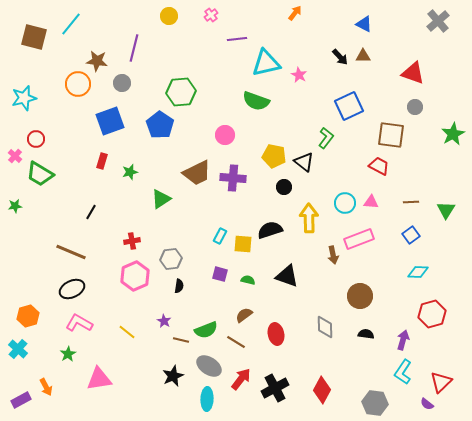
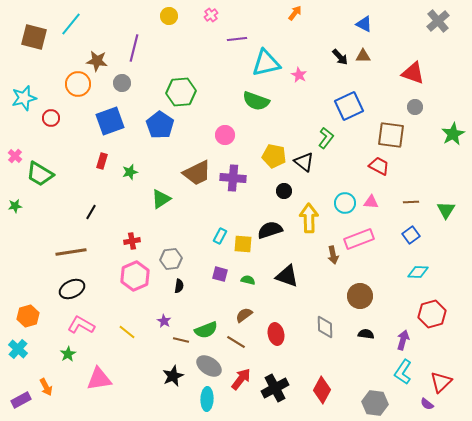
red circle at (36, 139): moved 15 px right, 21 px up
black circle at (284, 187): moved 4 px down
brown line at (71, 252): rotated 32 degrees counterclockwise
pink L-shape at (79, 323): moved 2 px right, 2 px down
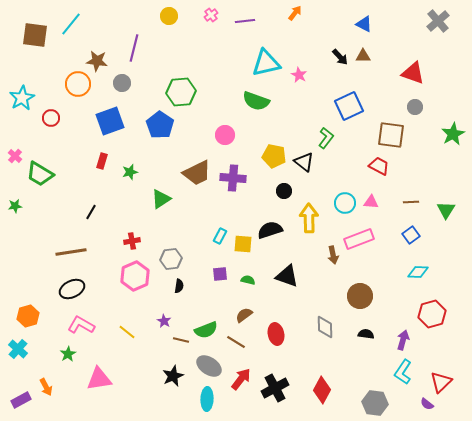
brown square at (34, 37): moved 1 px right, 2 px up; rotated 8 degrees counterclockwise
purple line at (237, 39): moved 8 px right, 18 px up
cyan star at (24, 98): moved 2 px left; rotated 15 degrees counterclockwise
purple square at (220, 274): rotated 21 degrees counterclockwise
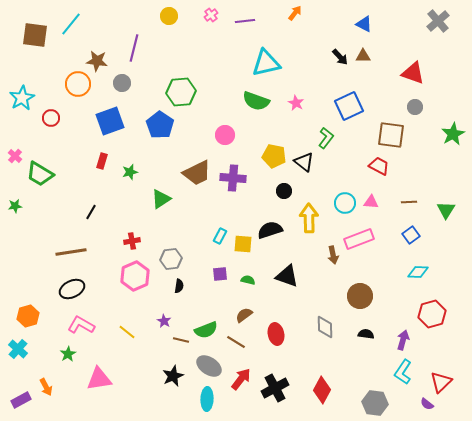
pink star at (299, 75): moved 3 px left, 28 px down
brown line at (411, 202): moved 2 px left
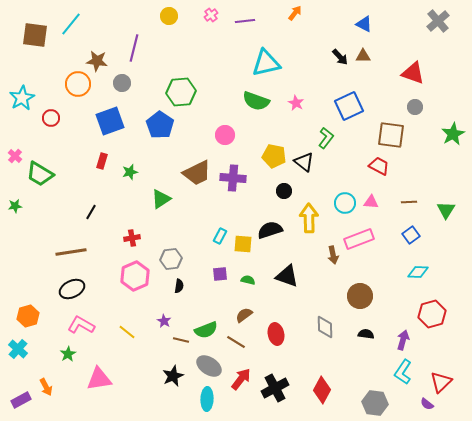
red cross at (132, 241): moved 3 px up
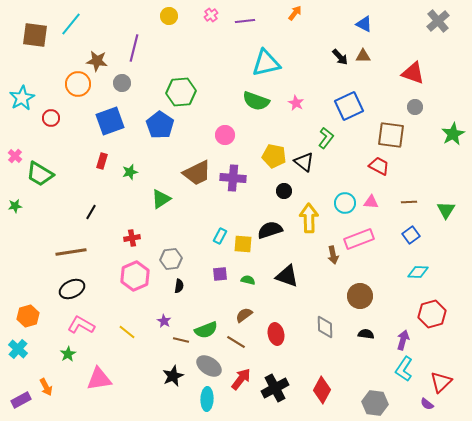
cyan L-shape at (403, 372): moved 1 px right, 3 px up
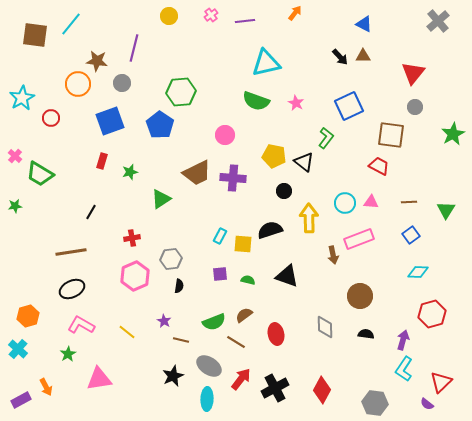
red triangle at (413, 73): rotated 50 degrees clockwise
green semicircle at (206, 330): moved 8 px right, 8 px up
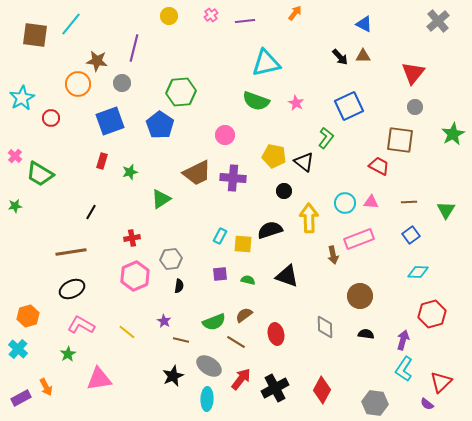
brown square at (391, 135): moved 9 px right, 5 px down
purple rectangle at (21, 400): moved 2 px up
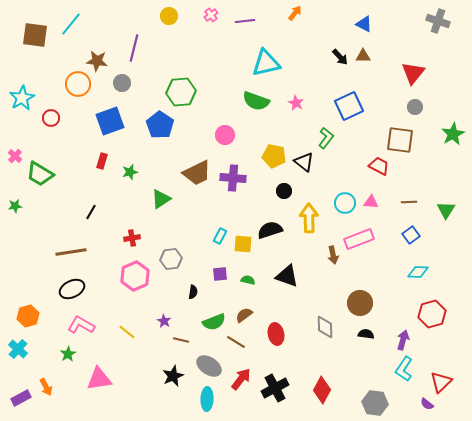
gray cross at (438, 21): rotated 30 degrees counterclockwise
black semicircle at (179, 286): moved 14 px right, 6 px down
brown circle at (360, 296): moved 7 px down
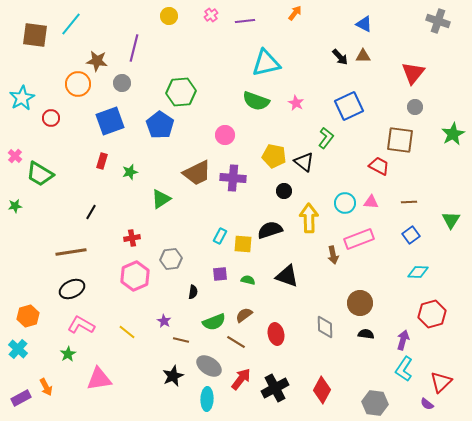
green triangle at (446, 210): moved 5 px right, 10 px down
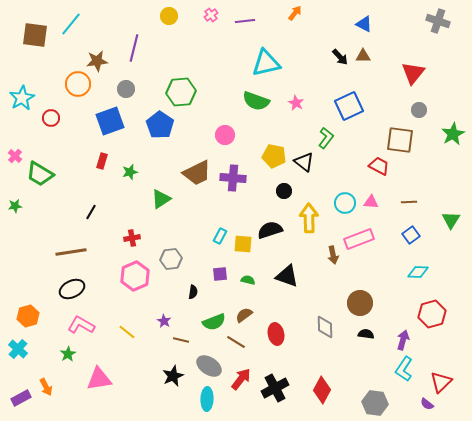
brown star at (97, 61): rotated 15 degrees counterclockwise
gray circle at (122, 83): moved 4 px right, 6 px down
gray circle at (415, 107): moved 4 px right, 3 px down
